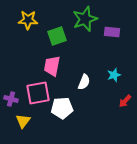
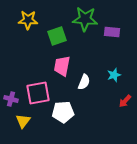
green star: rotated 25 degrees clockwise
pink trapezoid: moved 10 px right
white pentagon: moved 1 px right, 4 px down
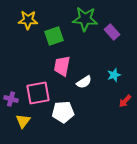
purple rectangle: rotated 42 degrees clockwise
green square: moved 3 px left
white semicircle: rotated 35 degrees clockwise
